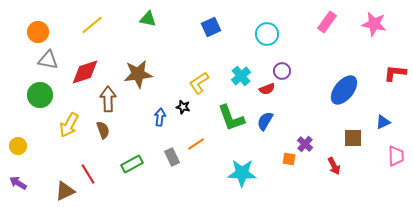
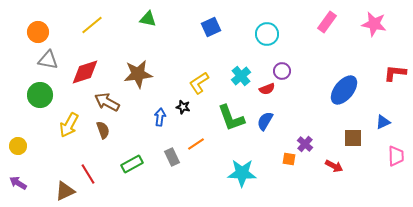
brown arrow: moved 1 px left, 3 px down; rotated 60 degrees counterclockwise
red arrow: rotated 36 degrees counterclockwise
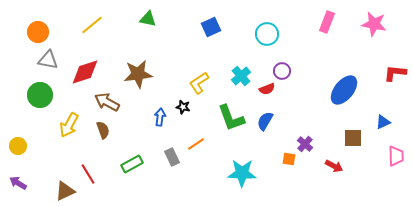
pink rectangle: rotated 15 degrees counterclockwise
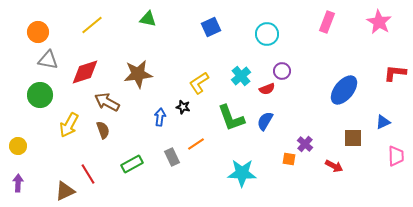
pink star: moved 5 px right, 2 px up; rotated 20 degrees clockwise
purple arrow: rotated 60 degrees clockwise
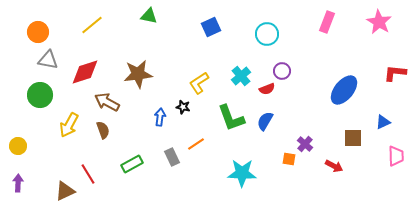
green triangle: moved 1 px right, 3 px up
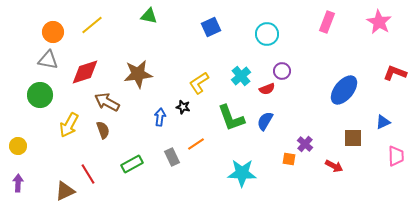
orange circle: moved 15 px right
red L-shape: rotated 15 degrees clockwise
